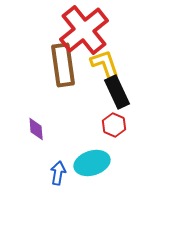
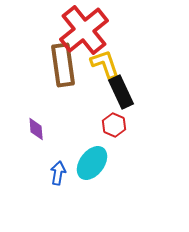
black rectangle: moved 4 px right
cyan ellipse: rotated 36 degrees counterclockwise
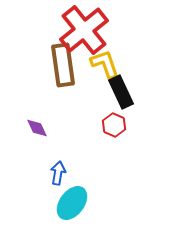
purple diamond: moved 1 px right, 1 px up; rotated 20 degrees counterclockwise
cyan ellipse: moved 20 px left, 40 px down
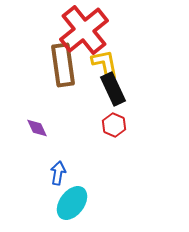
yellow L-shape: rotated 8 degrees clockwise
black rectangle: moved 8 px left, 3 px up
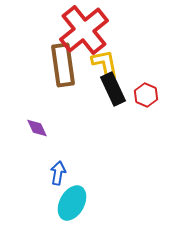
red hexagon: moved 32 px right, 30 px up
cyan ellipse: rotated 8 degrees counterclockwise
